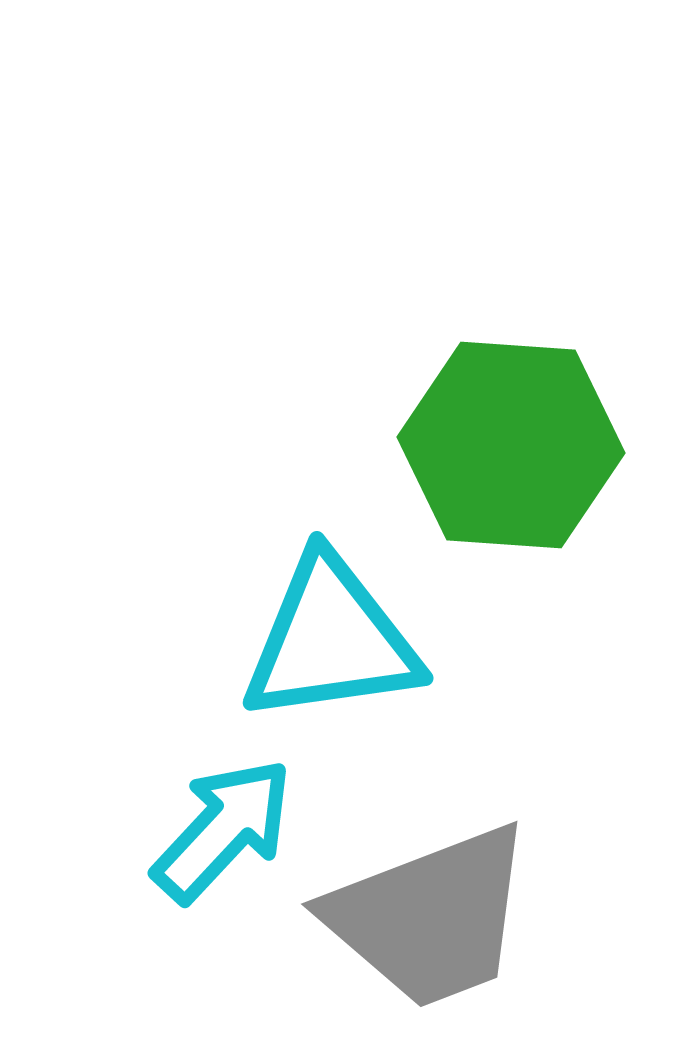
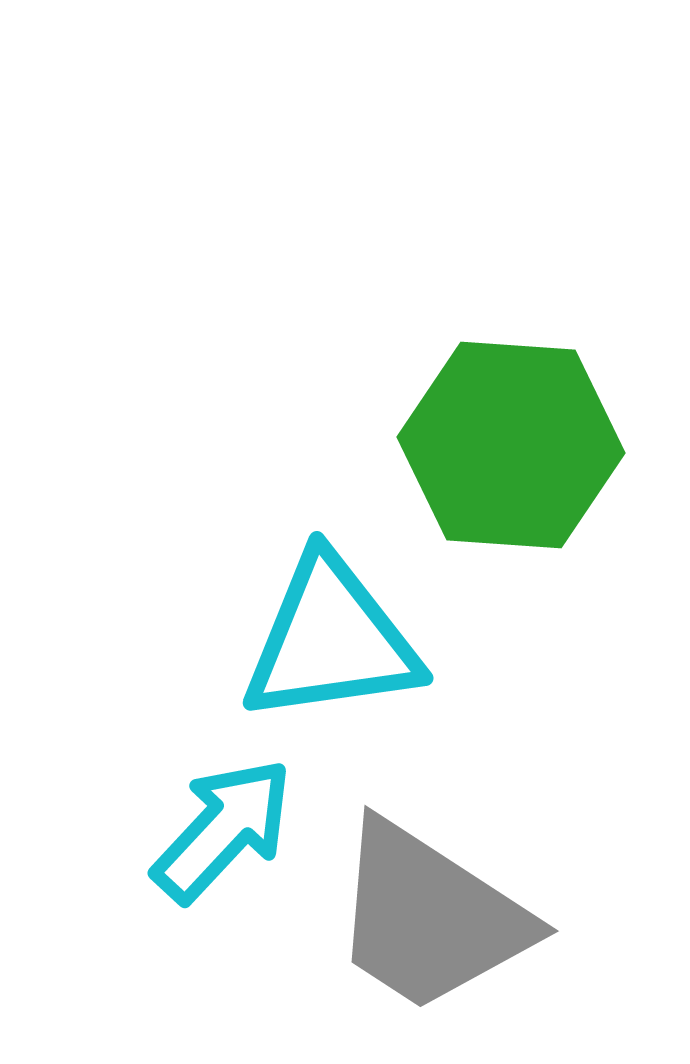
gray trapezoid: rotated 54 degrees clockwise
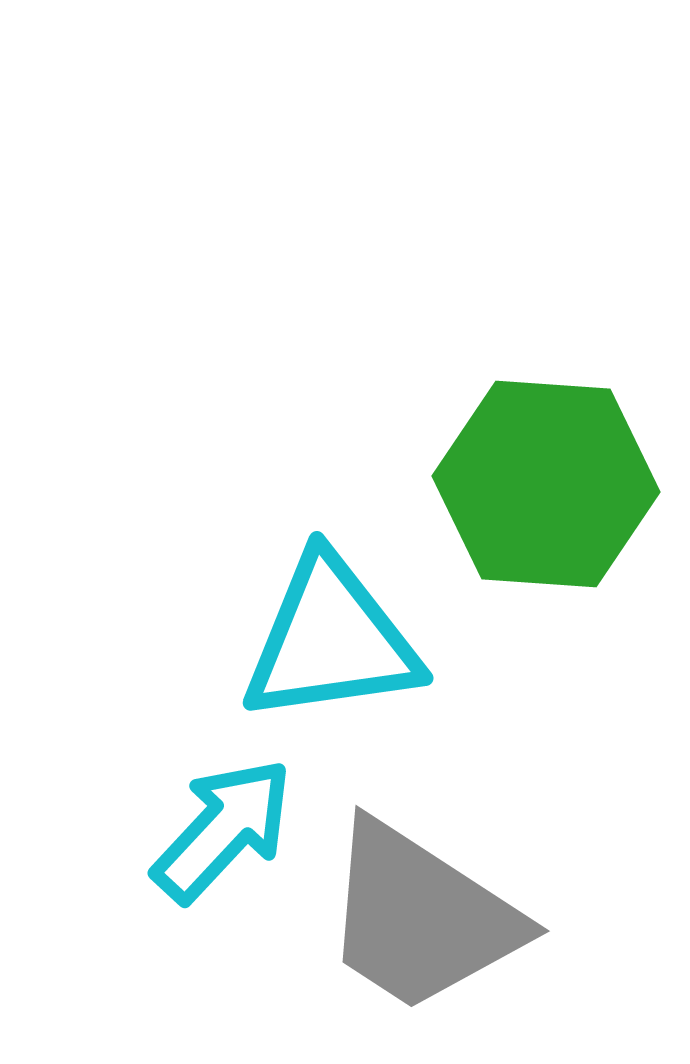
green hexagon: moved 35 px right, 39 px down
gray trapezoid: moved 9 px left
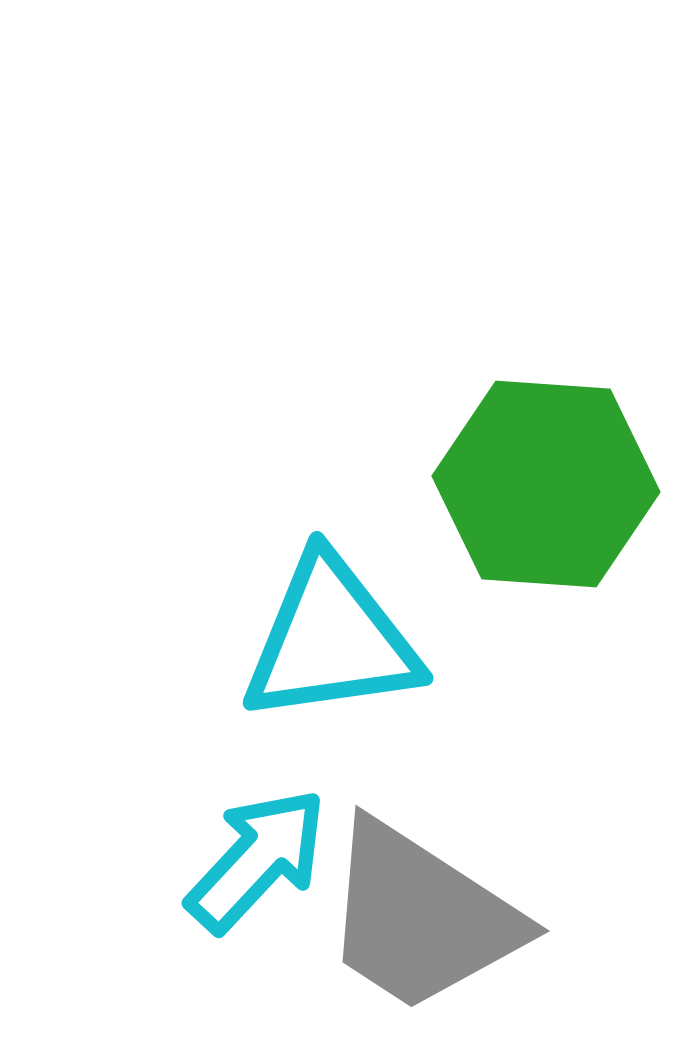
cyan arrow: moved 34 px right, 30 px down
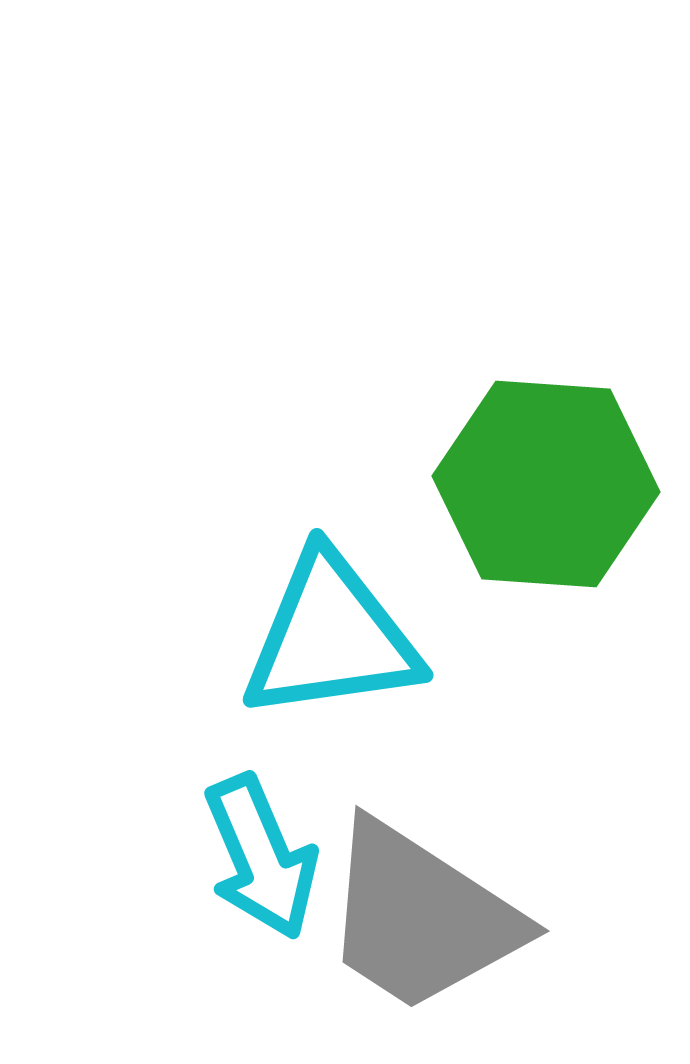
cyan triangle: moved 3 px up
cyan arrow: moved 4 px right, 3 px up; rotated 114 degrees clockwise
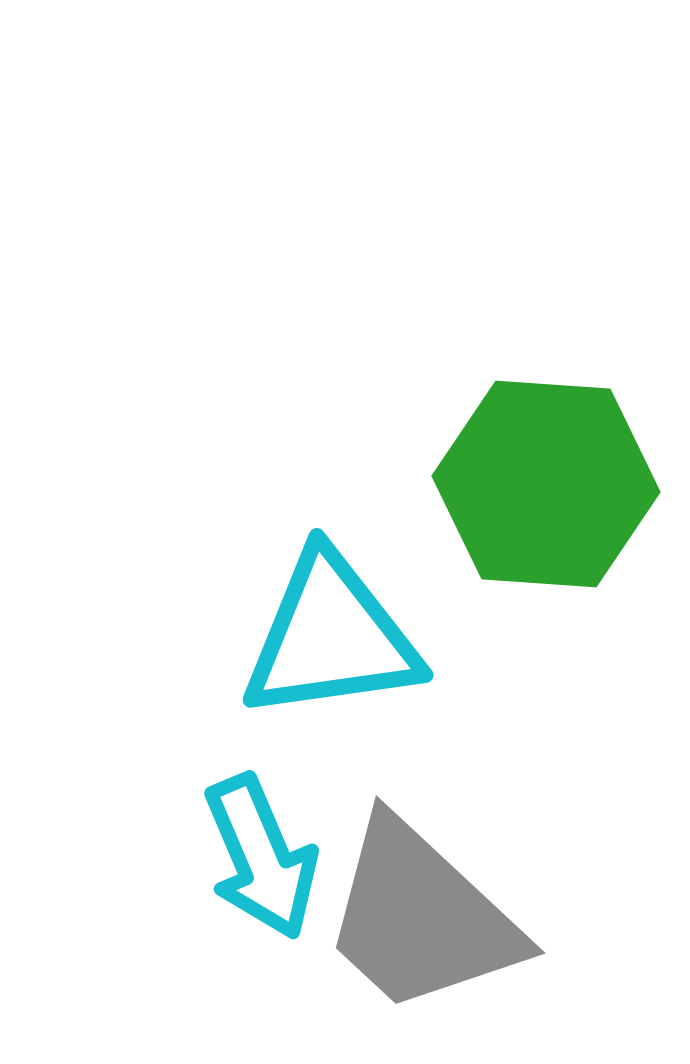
gray trapezoid: rotated 10 degrees clockwise
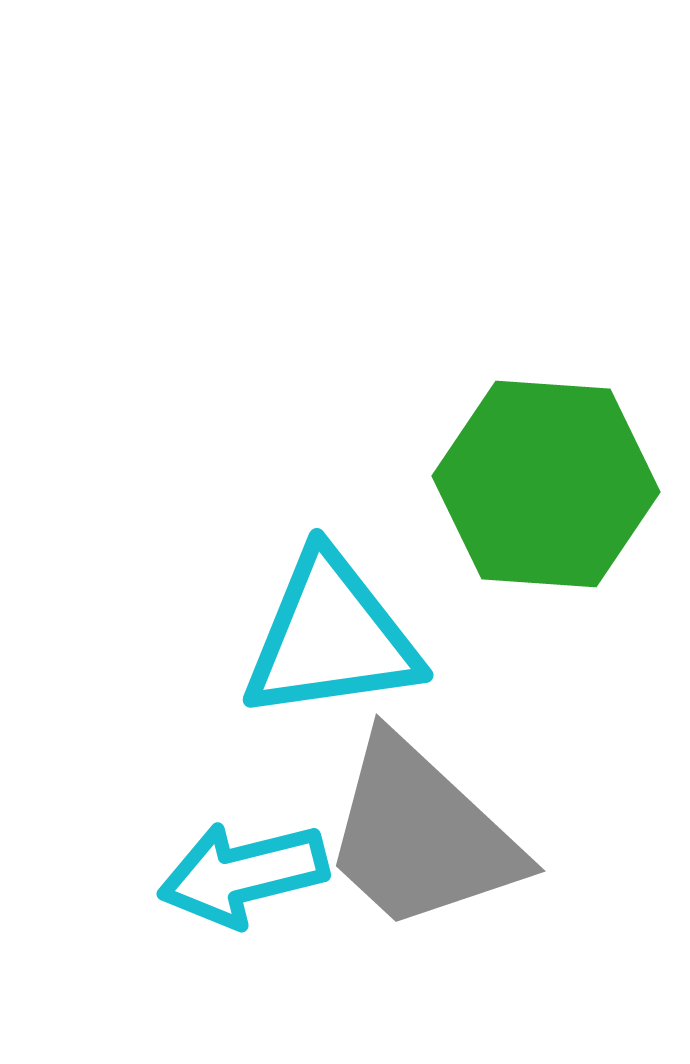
cyan arrow: moved 18 px left, 17 px down; rotated 99 degrees clockwise
gray trapezoid: moved 82 px up
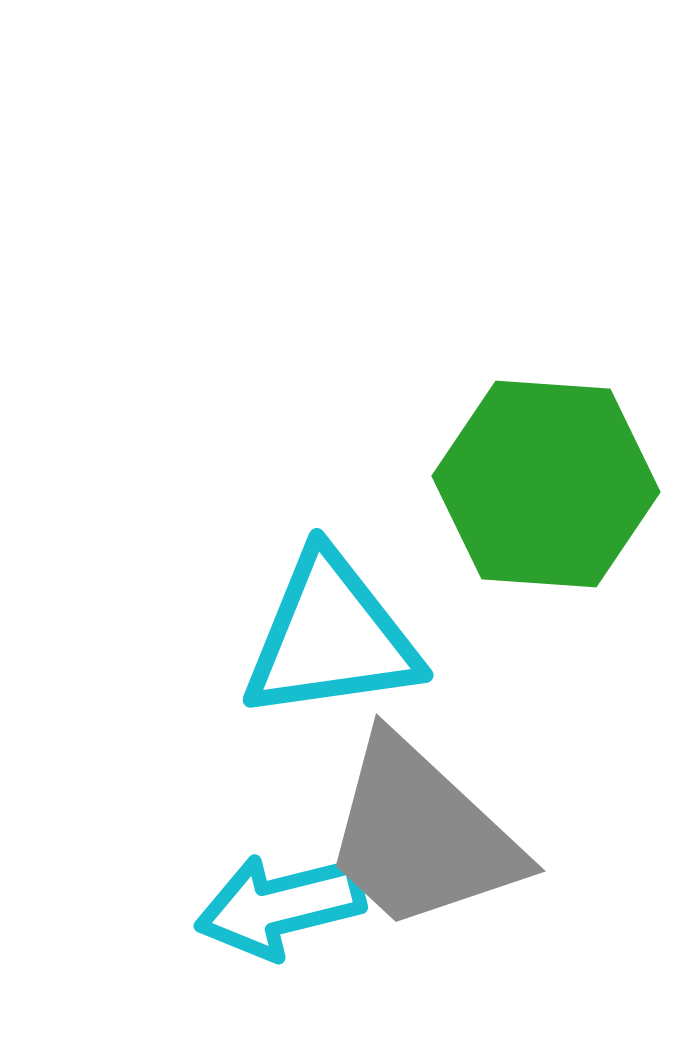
cyan arrow: moved 37 px right, 32 px down
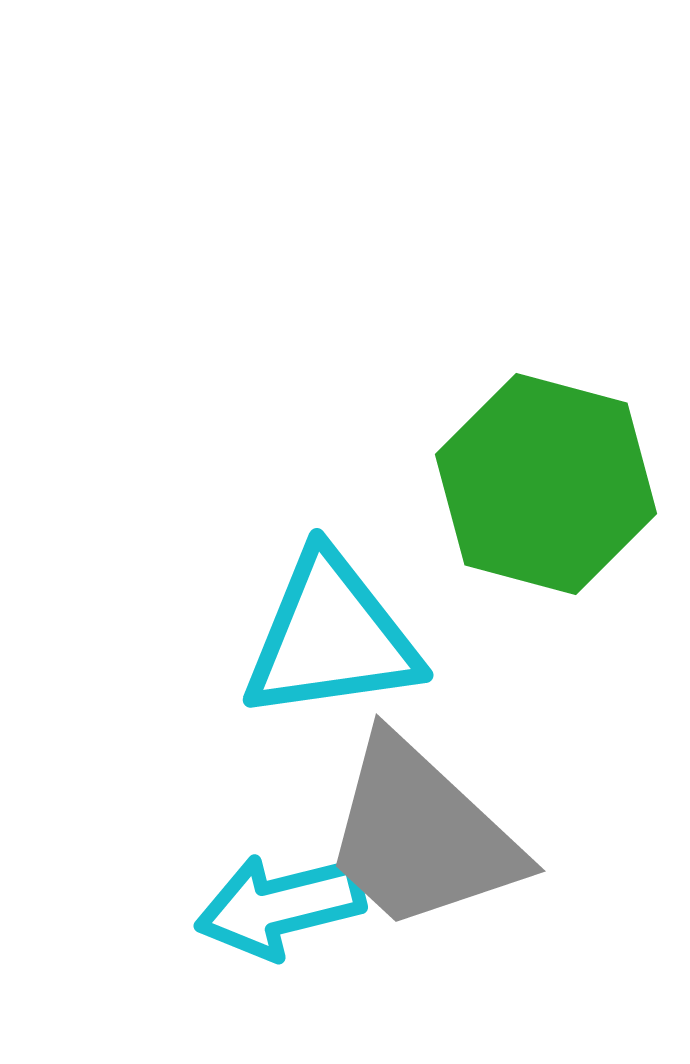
green hexagon: rotated 11 degrees clockwise
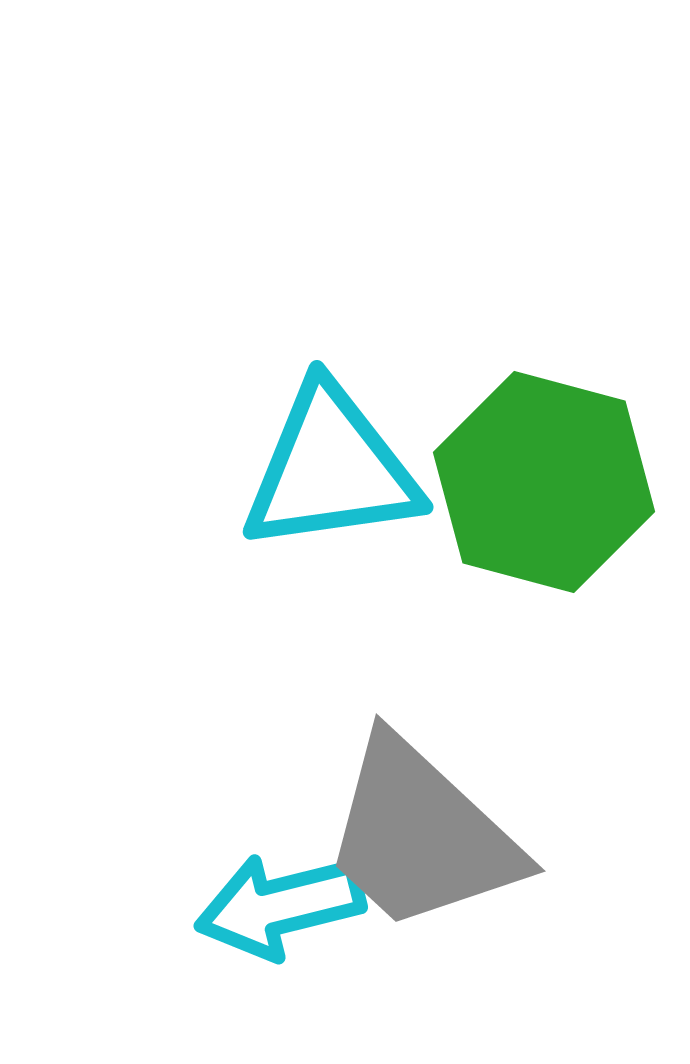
green hexagon: moved 2 px left, 2 px up
cyan triangle: moved 168 px up
